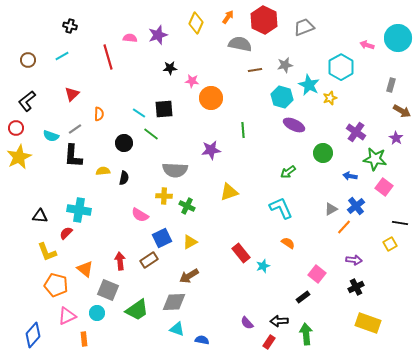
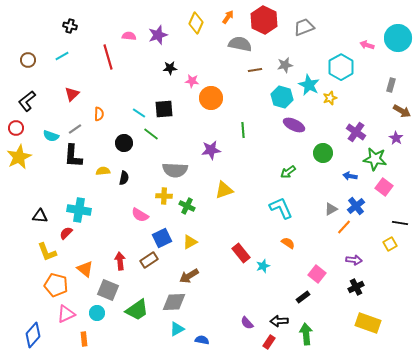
pink semicircle at (130, 38): moved 1 px left, 2 px up
yellow triangle at (229, 192): moved 5 px left, 2 px up
pink triangle at (67, 316): moved 1 px left, 2 px up
cyan triangle at (177, 329): rotated 49 degrees counterclockwise
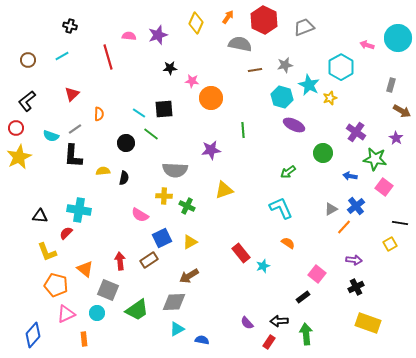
black circle at (124, 143): moved 2 px right
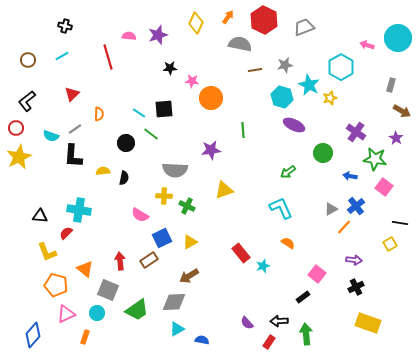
black cross at (70, 26): moved 5 px left
orange rectangle at (84, 339): moved 1 px right, 2 px up; rotated 24 degrees clockwise
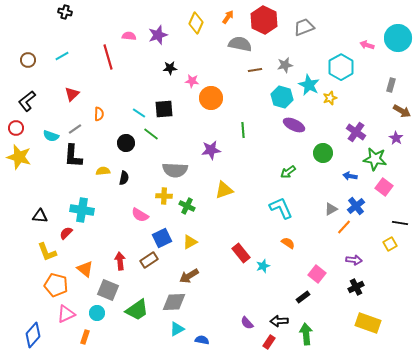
black cross at (65, 26): moved 14 px up
yellow star at (19, 157): rotated 30 degrees counterclockwise
cyan cross at (79, 210): moved 3 px right
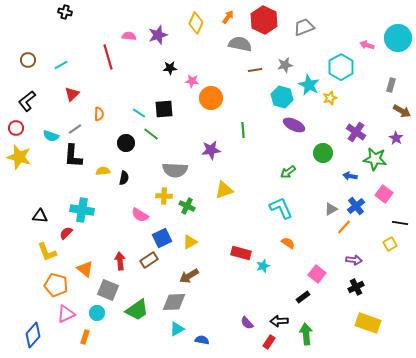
cyan line at (62, 56): moved 1 px left, 9 px down
pink square at (384, 187): moved 7 px down
red rectangle at (241, 253): rotated 36 degrees counterclockwise
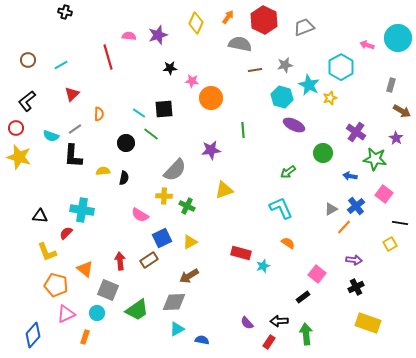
gray semicircle at (175, 170): rotated 50 degrees counterclockwise
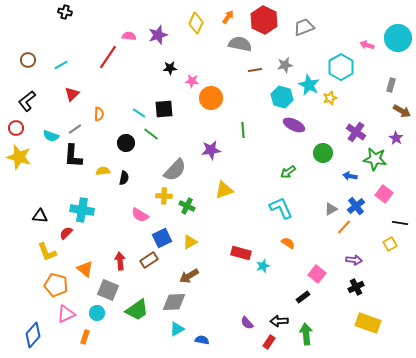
red line at (108, 57): rotated 50 degrees clockwise
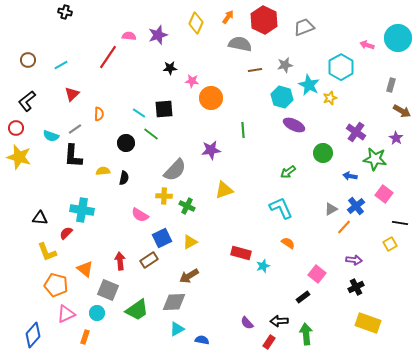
black triangle at (40, 216): moved 2 px down
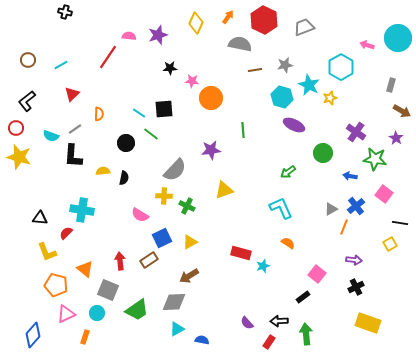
orange line at (344, 227): rotated 21 degrees counterclockwise
